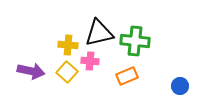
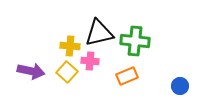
yellow cross: moved 2 px right, 1 px down
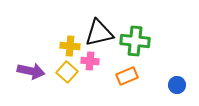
blue circle: moved 3 px left, 1 px up
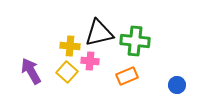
purple arrow: rotated 132 degrees counterclockwise
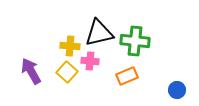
blue circle: moved 5 px down
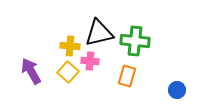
yellow square: moved 1 px right
orange rectangle: rotated 50 degrees counterclockwise
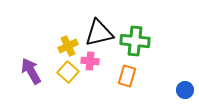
yellow cross: moved 2 px left; rotated 30 degrees counterclockwise
blue circle: moved 8 px right
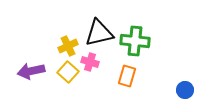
pink cross: moved 1 px down; rotated 12 degrees clockwise
purple arrow: rotated 72 degrees counterclockwise
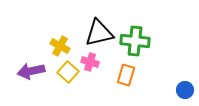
yellow cross: moved 8 px left; rotated 36 degrees counterclockwise
orange rectangle: moved 1 px left, 1 px up
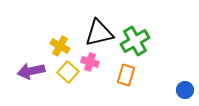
green cross: rotated 36 degrees counterclockwise
